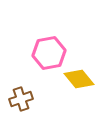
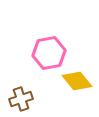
yellow diamond: moved 2 px left, 2 px down
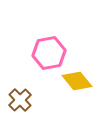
brown cross: moved 1 px left, 1 px down; rotated 25 degrees counterclockwise
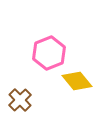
pink hexagon: rotated 12 degrees counterclockwise
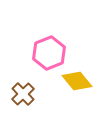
brown cross: moved 3 px right, 6 px up
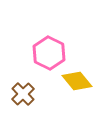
pink hexagon: rotated 12 degrees counterclockwise
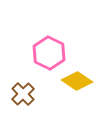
yellow diamond: rotated 16 degrees counterclockwise
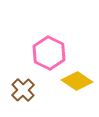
brown cross: moved 4 px up
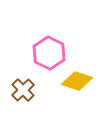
yellow diamond: rotated 16 degrees counterclockwise
